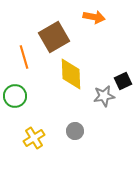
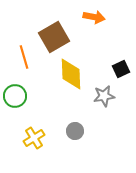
black square: moved 2 px left, 12 px up
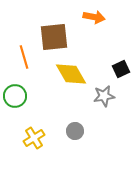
brown square: rotated 24 degrees clockwise
yellow diamond: rotated 28 degrees counterclockwise
